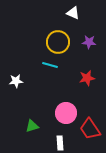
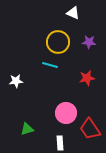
green triangle: moved 5 px left, 3 px down
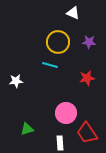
red trapezoid: moved 3 px left, 4 px down
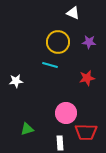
red trapezoid: moved 1 px left, 1 px up; rotated 55 degrees counterclockwise
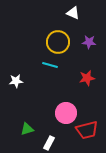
red trapezoid: moved 1 px right, 2 px up; rotated 15 degrees counterclockwise
white rectangle: moved 11 px left; rotated 32 degrees clockwise
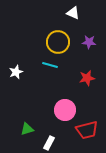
white star: moved 9 px up; rotated 16 degrees counterclockwise
pink circle: moved 1 px left, 3 px up
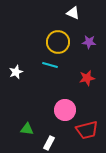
green triangle: rotated 24 degrees clockwise
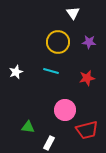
white triangle: rotated 32 degrees clockwise
cyan line: moved 1 px right, 6 px down
green triangle: moved 1 px right, 2 px up
